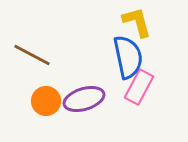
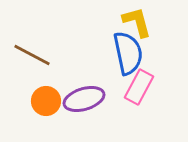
blue semicircle: moved 4 px up
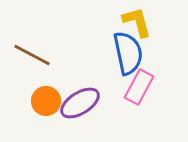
purple ellipse: moved 4 px left, 4 px down; rotated 15 degrees counterclockwise
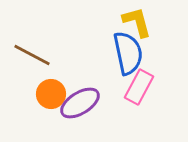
orange circle: moved 5 px right, 7 px up
